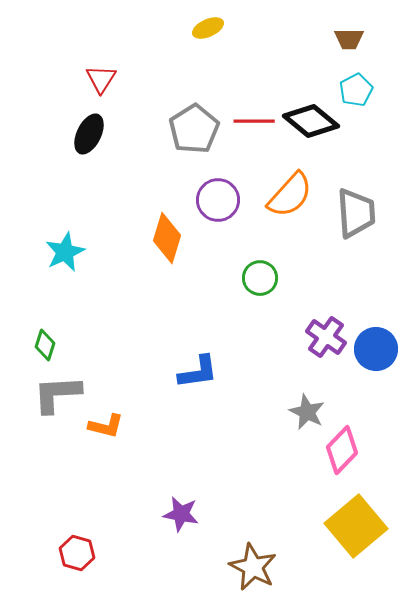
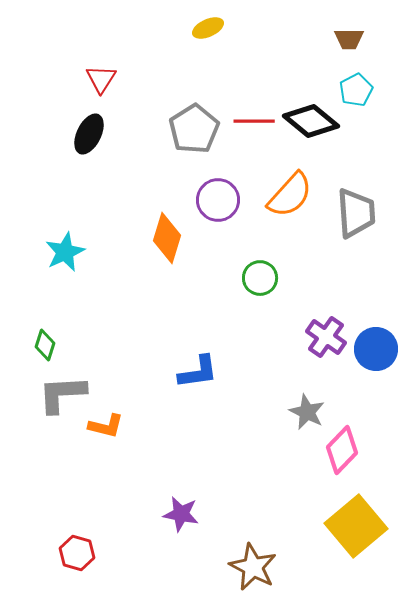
gray L-shape: moved 5 px right
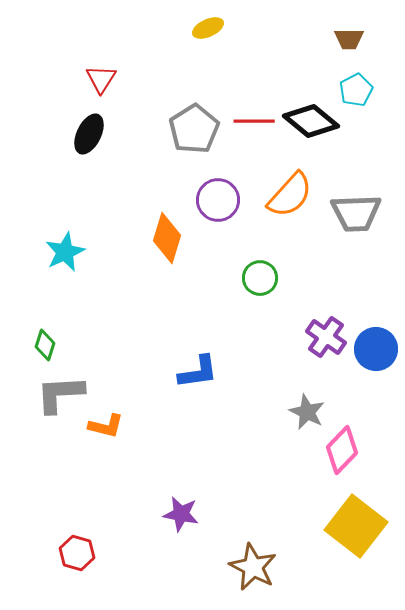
gray trapezoid: rotated 92 degrees clockwise
gray L-shape: moved 2 px left
yellow square: rotated 12 degrees counterclockwise
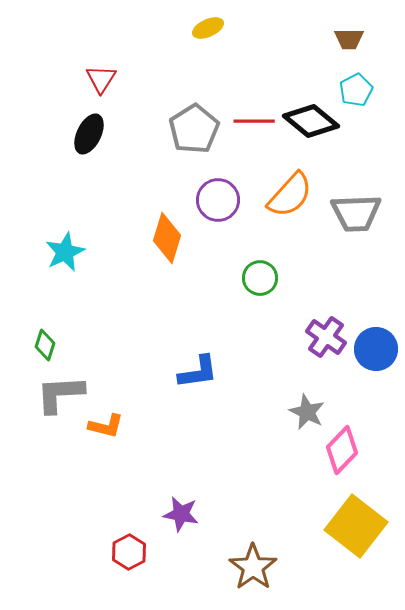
red hexagon: moved 52 px right, 1 px up; rotated 16 degrees clockwise
brown star: rotated 9 degrees clockwise
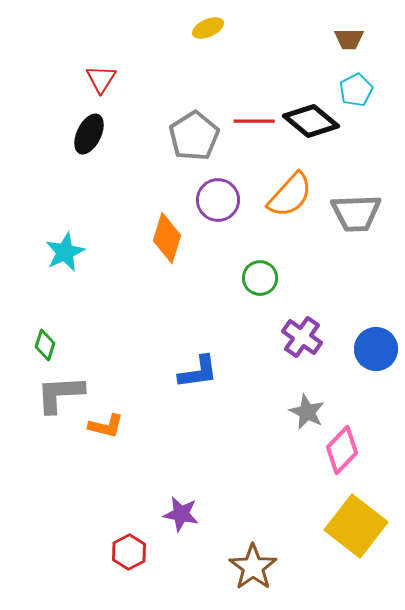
gray pentagon: moved 7 px down
purple cross: moved 24 px left
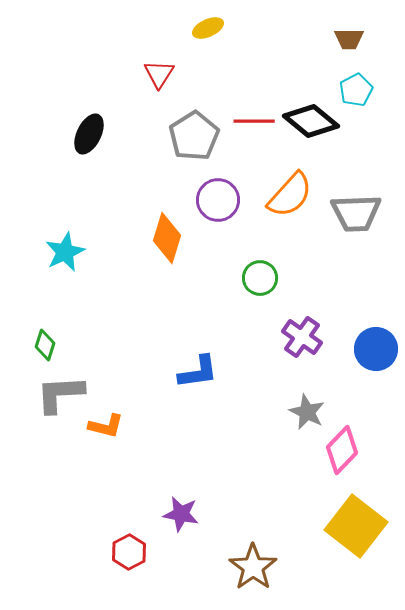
red triangle: moved 58 px right, 5 px up
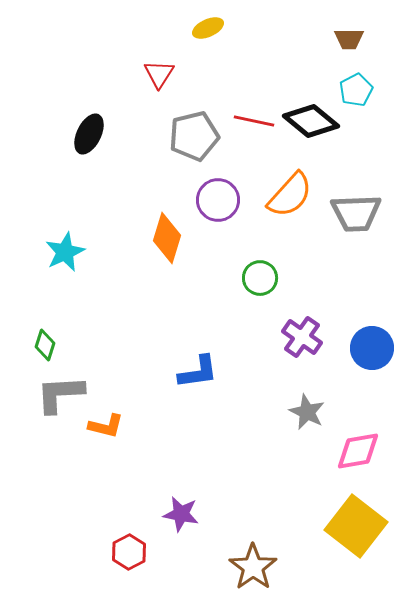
red line: rotated 12 degrees clockwise
gray pentagon: rotated 18 degrees clockwise
blue circle: moved 4 px left, 1 px up
pink diamond: moved 16 px right, 1 px down; rotated 36 degrees clockwise
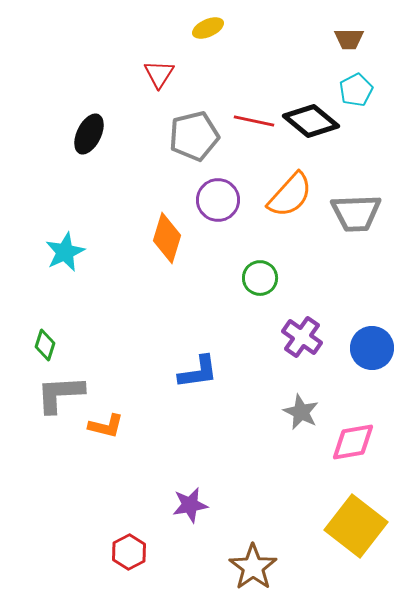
gray star: moved 6 px left
pink diamond: moved 5 px left, 9 px up
purple star: moved 9 px right, 9 px up; rotated 21 degrees counterclockwise
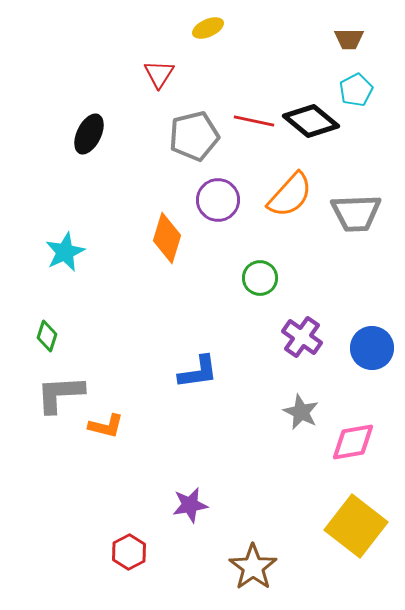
green diamond: moved 2 px right, 9 px up
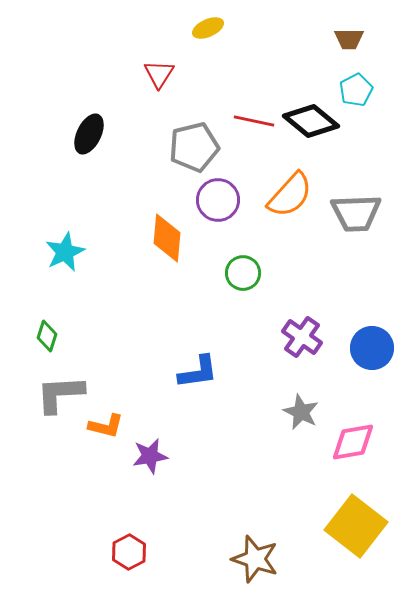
gray pentagon: moved 11 px down
orange diamond: rotated 12 degrees counterclockwise
green circle: moved 17 px left, 5 px up
purple star: moved 40 px left, 49 px up
brown star: moved 2 px right, 8 px up; rotated 18 degrees counterclockwise
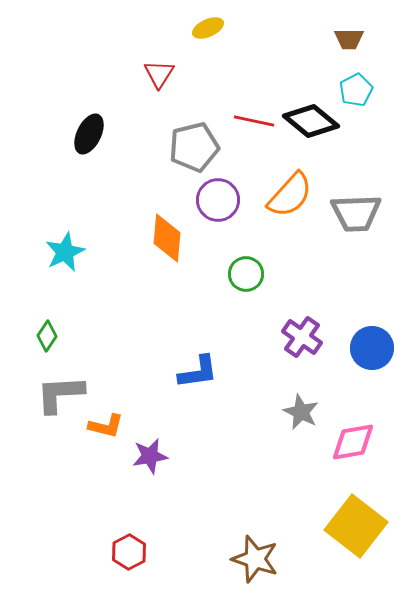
green circle: moved 3 px right, 1 px down
green diamond: rotated 16 degrees clockwise
